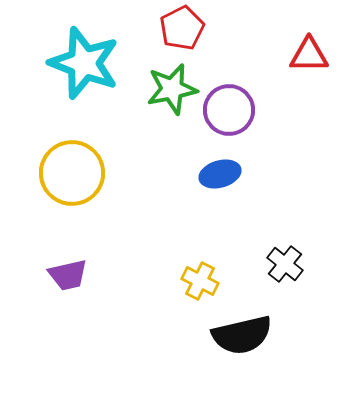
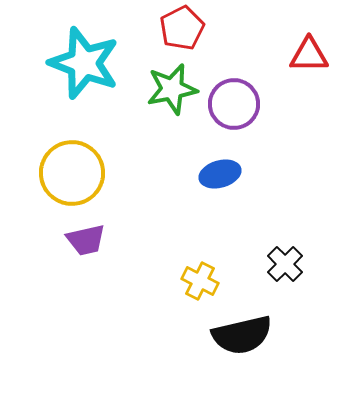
purple circle: moved 5 px right, 6 px up
black cross: rotated 6 degrees clockwise
purple trapezoid: moved 18 px right, 35 px up
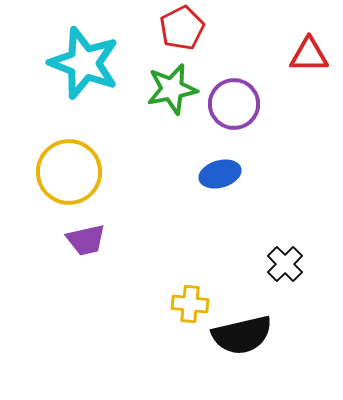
yellow circle: moved 3 px left, 1 px up
yellow cross: moved 10 px left, 23 px down; rotated 21 degrees counterclockwise
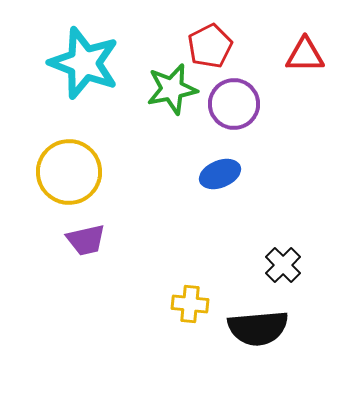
red pentagon: moved 28 px right, 18 px down
red triangle: moved 4 px left
blue ellipse: rotated 6 degrees counterclockwise
black cross: moved 2 px left, 1 px down
black semicircle: moved 16 px right, 7 px up; rotated 8 degrees clockwise
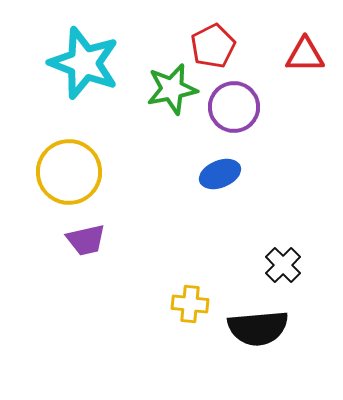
red pentagon: moved 3 px right
purple circle: moved 3 px down
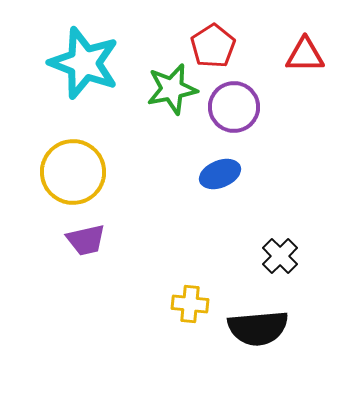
red pentagon: rotated 6 degrees counterclockwise
yellow circle: moved 4 px right
black cross: moved 3 px left, 9 px up
